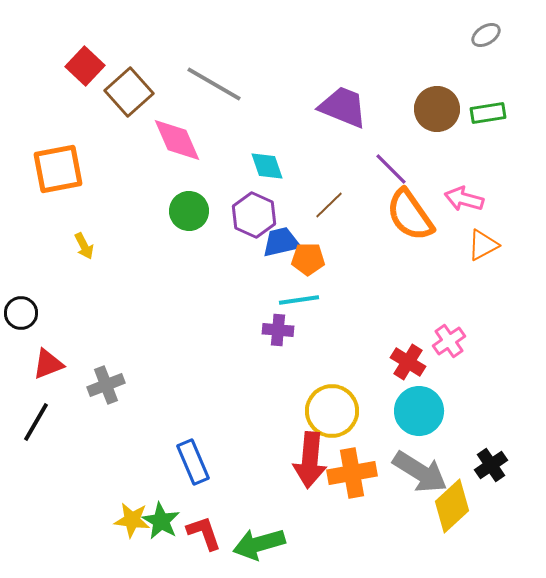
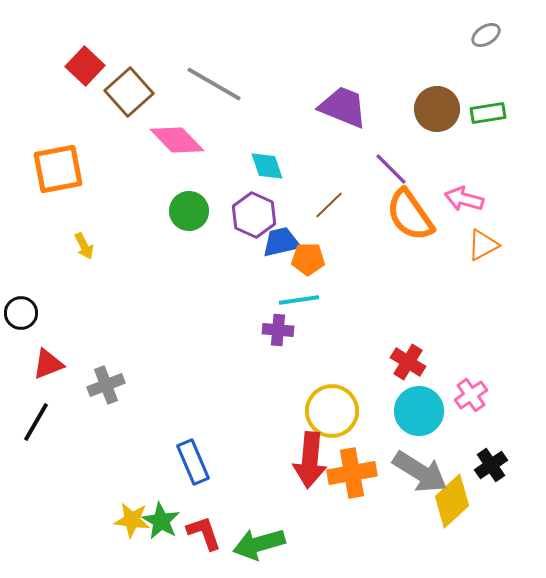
pink diamond: rotated 20 degrees counterclockwise
pink cross: moved 22 px right, 54 px down
yellow diamond: moved 5 px up
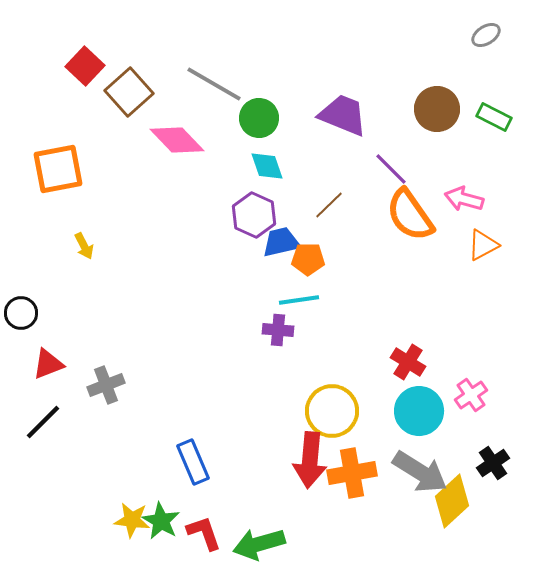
purple trapezoid: moved 8 px down
green rectangle: moved 6 px right, 4 px down; rotated 36 degrees clockwise
green circle: moved 70 px right, 93 px up
black line: moved 7 px right; rotated 15 degrees clockwise
black cross: moved 2 px right, 2 px up
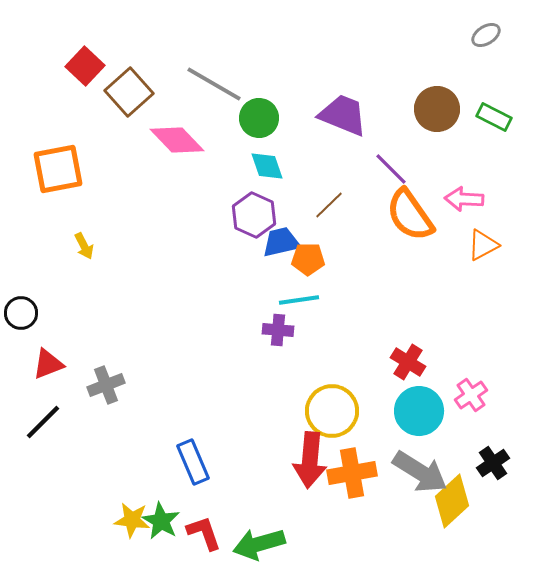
pink arrow: rotated 12 degrees counterclockwise
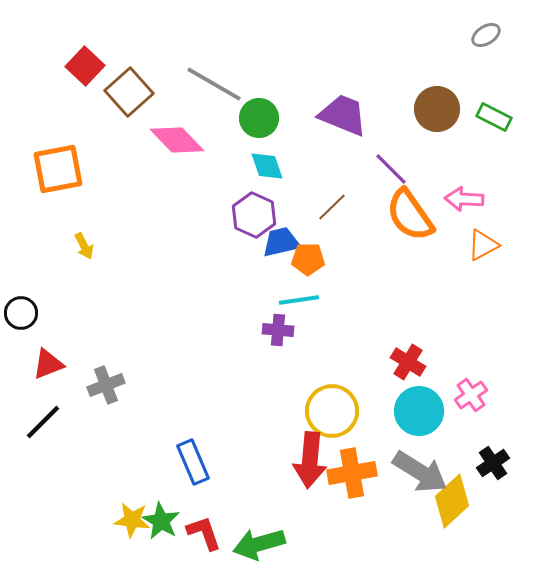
brown line: moved 3 px right, 2 px down
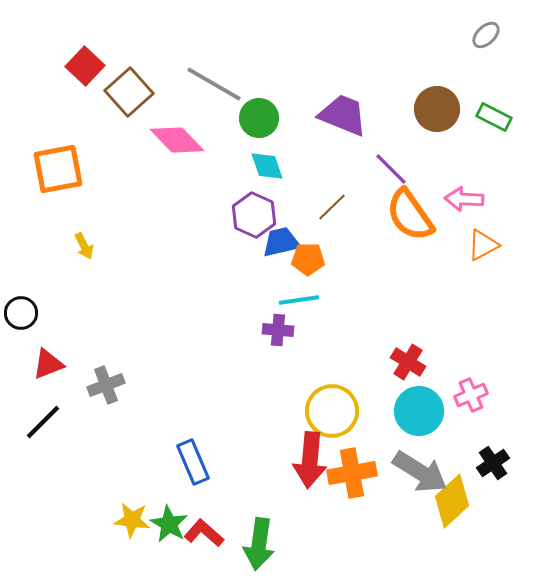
gray ellipse: rotated 12 degrees counterclockwise
pink cross: rotated 12 degrees clockwise
green star: moved 8 px right, 3 px down
red L-shape: rotated 30 degrees counterclockwise
green arrow: rotated 66 degrees counterclockwise
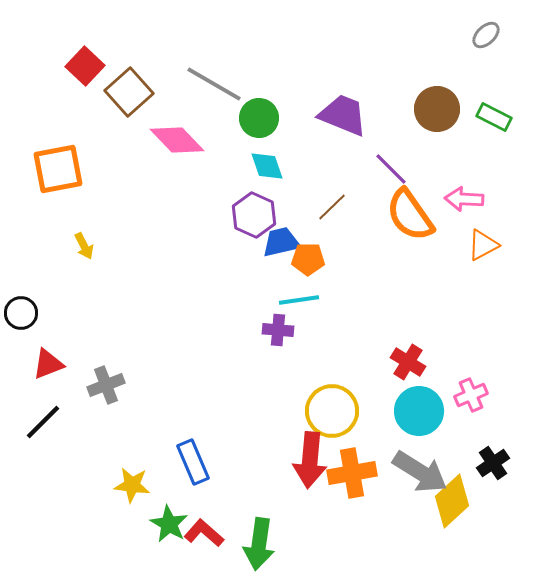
yellow star: moved 35 px up
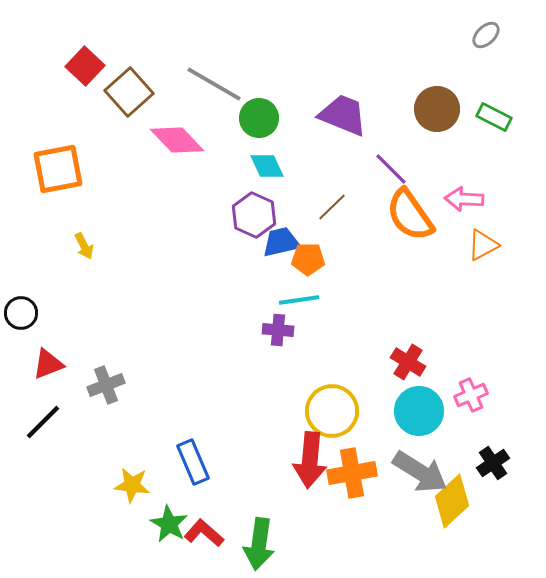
cyan diamond: rotated 6 degrees counterclockwise
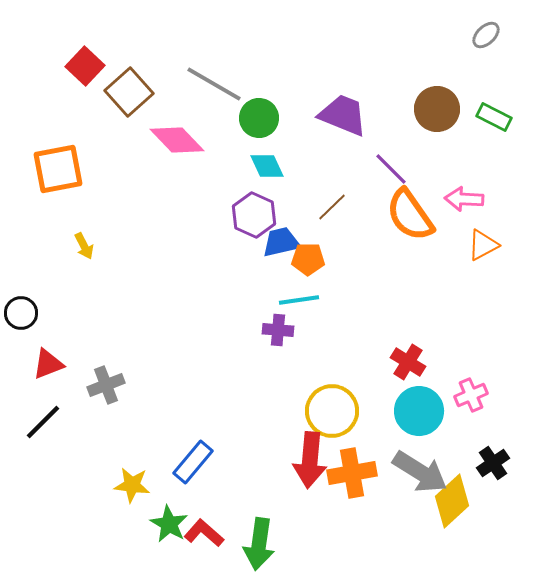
blue rectangle: rotated 63 degrees clockwise
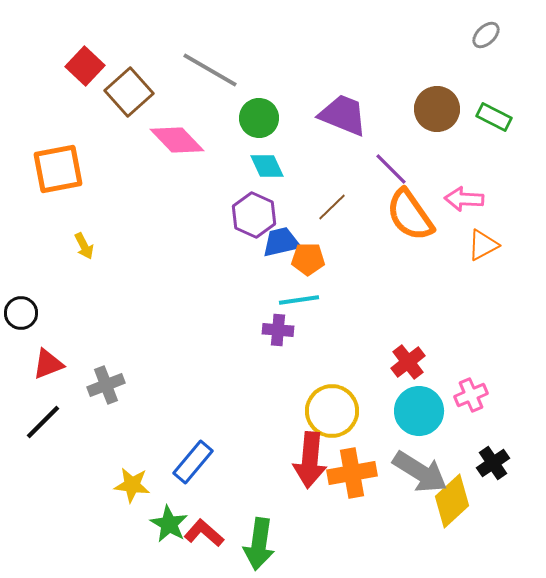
gray line: moved 4 px left, 14 px up
red cross: rotated 20 degrees clockwise
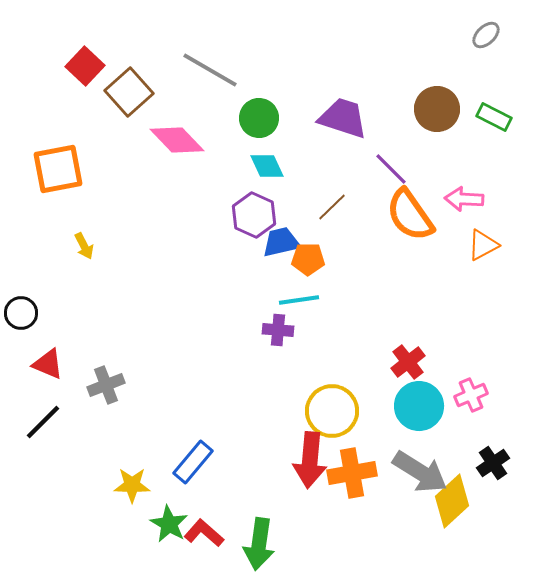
purple trapezoid: moved 3 px down; rotated 4 degrees counterclockwise
red triangle: rotated 44 degrees clockwise
cyan circle: moved 5 px up
yellow star: rotated 6 degrees counterclockwise
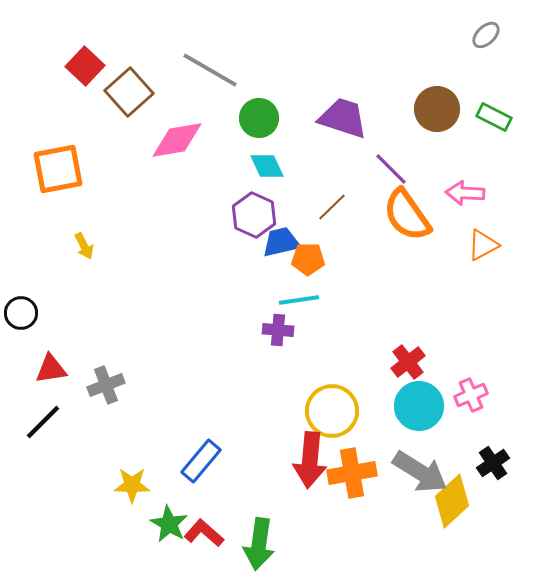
pink diamond: rotated 56 degrees counterclockwise
pink arrow: moved 1 px right, 6 px up
orange semicircle: moved 3 px left
red triangle: moved 3 px right, 5 px down; rotated 32 degrees counterclockwise
blue rectangle: moved 8 px right, 1 px up
